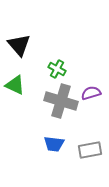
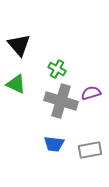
green triangle: moved 1 px right, 1 px up
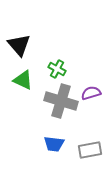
green triangle: moved 7 px right, 4 px up
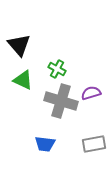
blue trapezoid: moved 9 px left
gray rectangle: moved 4 px right, 6 px up
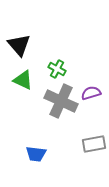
gray cross: rotated 8 degrees clockwise
blue trapezoid: moved 9 px left, 10 px down
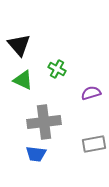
gray cross: moved 17 px left, 21 px down; rotated 32 degrees counterclockwise
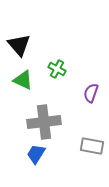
purple semicircle: rotated 54 degrees counterclockwise
gray rectangle: moved 2 px left, 2 px down; rotated 20 degrees clockwise
blue trapezoid: rotated 115 degrees clockwise
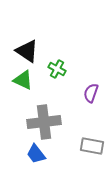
black triangle: moved 8 px right, 6 px down; rotated 15 degrees counterclockwise
blue trapezoid: rotated 70 degrees counterclockwise
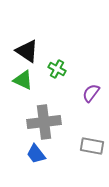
purple semicircle: rotated 18 degrees clockwise
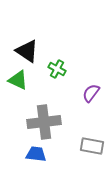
green triangle: moved 5 px left
blue trapezoid: rotated 135 degrees clockwise
